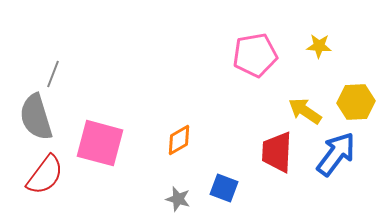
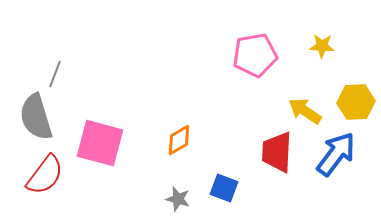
yellow star: moved 3 px right
gray line: moved 2 px right
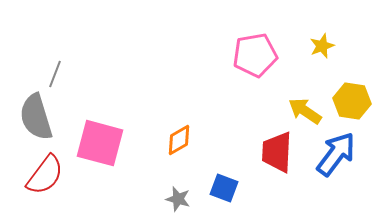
yellow star: rotated 25 degrees counterclockwise
yellow hexagon: moved 4 px left, 1 px up; rotated 12 degrees clockwise
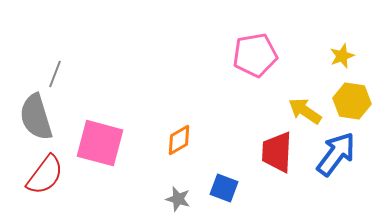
yellow star: moved 20 px right, 10 px down
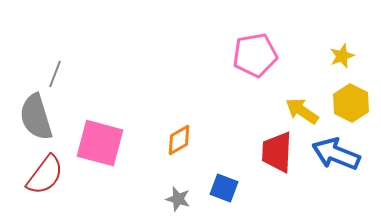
yellow hexagon: moved 1 px left, 2 px down; rotated 18 degrees clockwise
yellow arrow: moved 3 px left
blue arrow: rotated 105 degrees counterclockwise
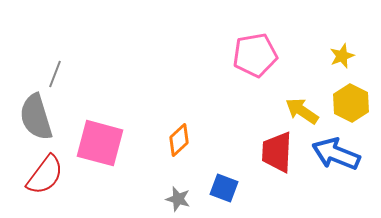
orange diamond: rotated 12 degrees counterclockwise
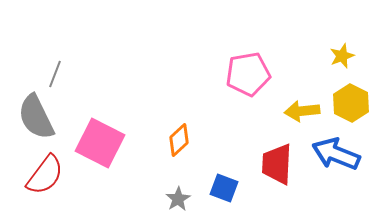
pink pentagon: moved 7 px left, 19 px down
yellow arrow: rotated 40 degrees counterclockwise
gray semicircle: rotated 9 degrees counterclockwise
pink square: rotated 12 degrees clockwise
red trapezoid: moved 12 px down
gray star: rotated 25 degrees clockwise
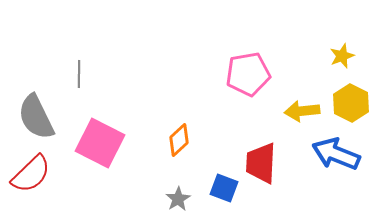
gray line: moved 24 px right; rotated 20 degrees counterclockwise
red trapezoid: moved 16 px left, 1 px up
red semicircle: moved 14 px left, 1 px up; rotated 9 degrees clockwise
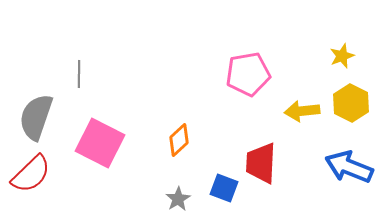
gray semicircle: rotated 45 degrees clockwise
blue arrow: moved 13 px right, 13 px down
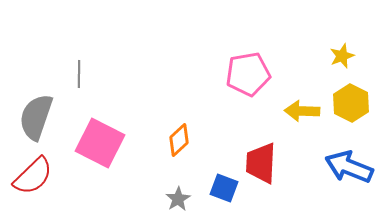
yellow arrow: rotated 8 degrees clockwise
red semicircle: moved 2 px right, 2 px down
